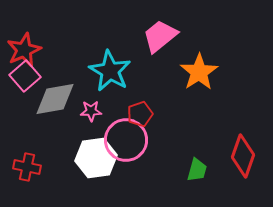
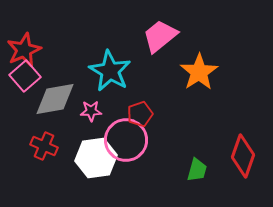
red cross: moved 17 px right, 21 px up; rotated 12 degrees clockwise
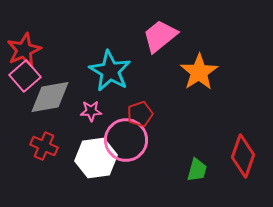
gray diamond: moved 5 px left, 2 px up
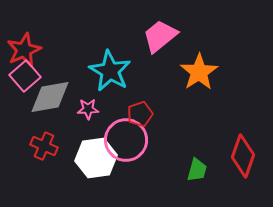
pink star: moved 3 px left, 2 px up
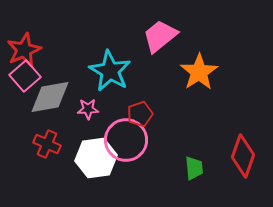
red cross: moved 3 px right, 2 px up
green trapezoid: moved 3 px left, 2 px up; rotated 20 degrees counterclockwise
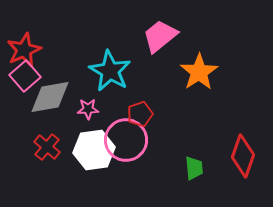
red cross: moved 3 px down; rotated 16 degrees clockwise
white hexagon: moved 2 px left, 8 px up
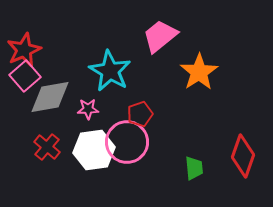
pink circle: moved 1 px right, 2 px down
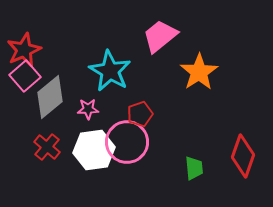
gray diamond: rotated 30 degrees counterclockwise
